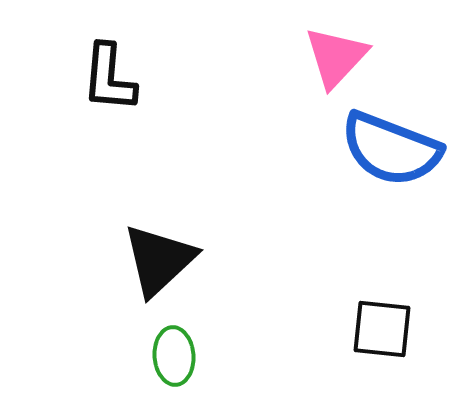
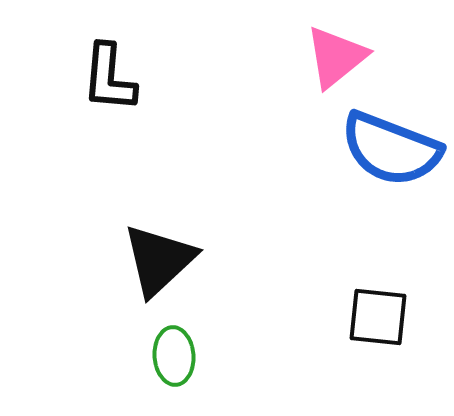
pink triangle: rotated 8 degrees clockwise
black square: moved 4 px left, 12 px up
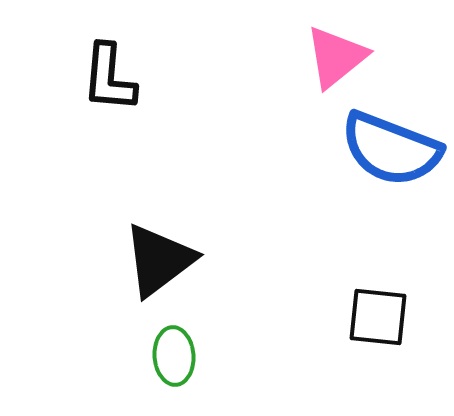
black triangle: rotated 6 degrees clockwise
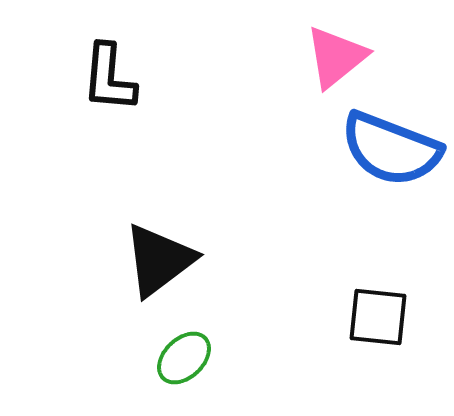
green ellipse: moved 10 px right, 2 px down; rotated 50 degrees clockwise
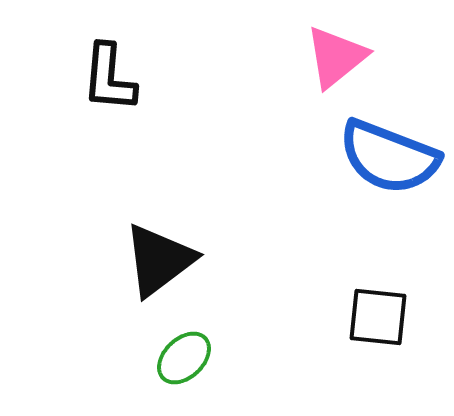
blue semicircle: moved 2 px left, 8 px down
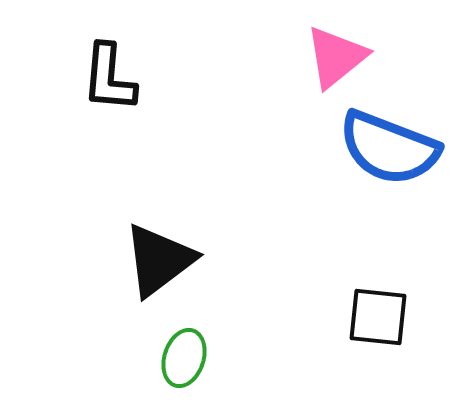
blue semicircle: moved 9 px up
green ellipse: rotated 28 degrees counterclockwise
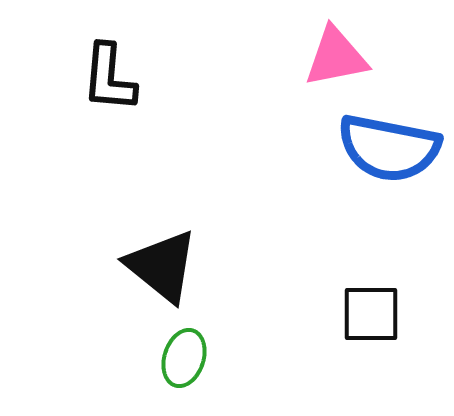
pink triangle: rotated 28 degrees clockwise
blue semicircle: rotated 10 degrees counterclockwise
black triangle: moved 3 px right, 6 px down; rotated 44 degrees counterclockwise
black square: moved 7 px left, 3 px up; rotated 6 degrees counterclockwise
